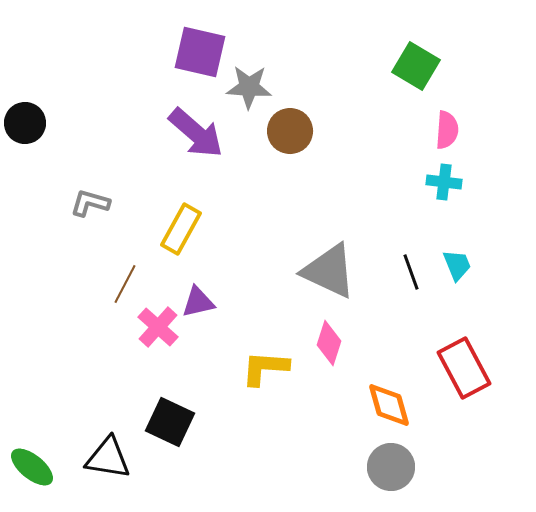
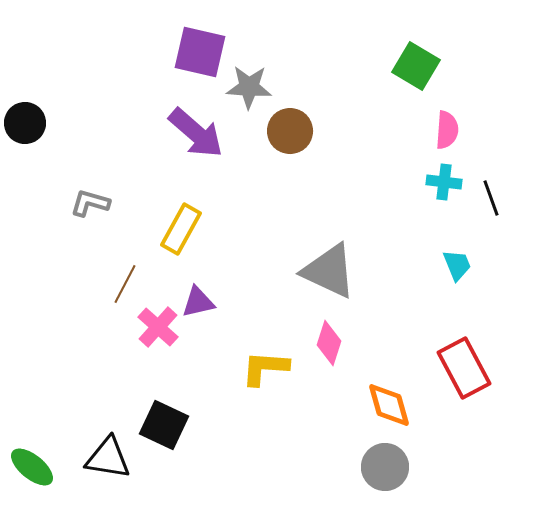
black line: moved 80 px right, 74 px up
black square: moved 6 px left, 3 px down
gray circle: moved 6 px left
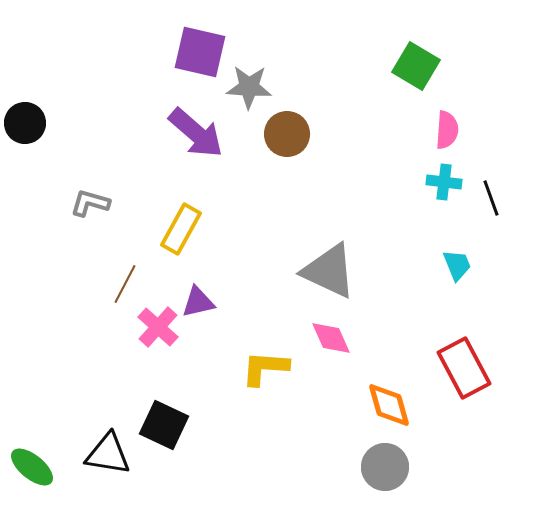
brown circle: moved 3 px left, 3 px down
pink diamond: moved 2 px right, 5 px up; rotated 42 degrees counterclockwise
black triangle: moved 4 px up
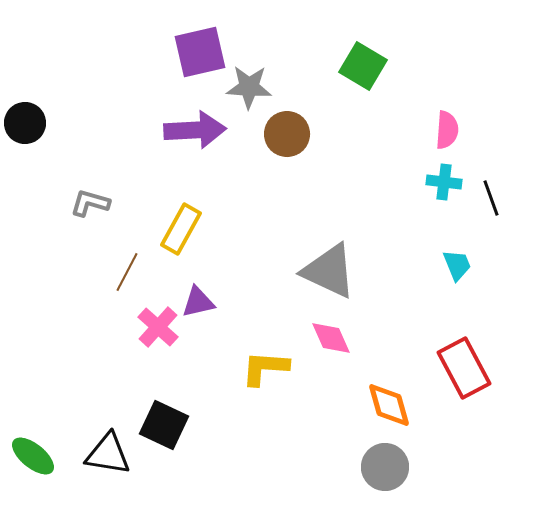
purple square: rotated 26 degrees counterclockwise
green square: moved 53 px left
purple arrow: moved 1 px left, 3 px up; rotated 44 degrees counterclockwise
brown line: moved 2 px right, 12 px up
green ellipse: moved 1 px right, 11 px up
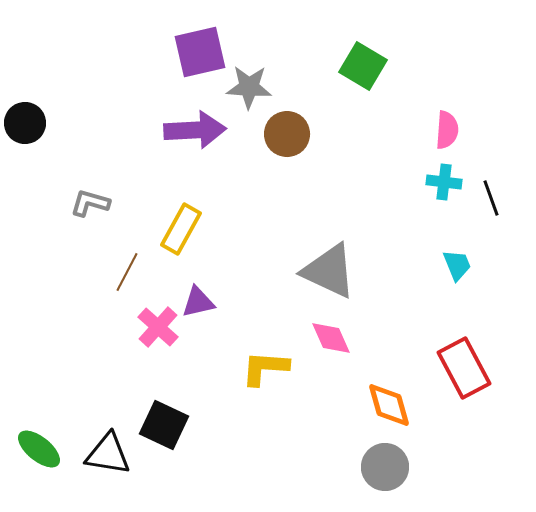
green ellipse: moved 6 px right, 7 px up
